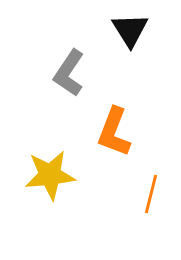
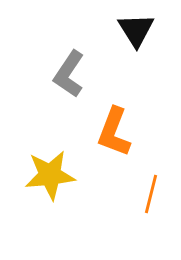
black triangle: moved 6 px right
gray L-shape: moved 1 px down
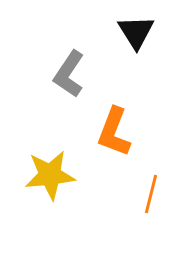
black triangle: moved 2 px down
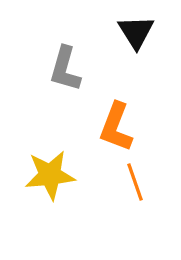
gray L-shape: moved 4 px left, 5 px up; rotated 18 degrees counterclockwise
orange L-shape: moved 2 px right, 5 px up
orange line: moved 16 px left, 12 px up; rotated 33 degrees counterclockwise
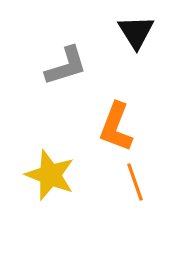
gray L-shape: moved 1 px right, 3 px up; rotated 123 degrees counterclockwise
yellow star: rotated 27 degrees clockwise
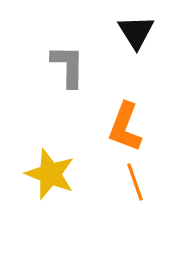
gray L-shape: moved 2 px right; rotated 72 degrees counterclockwise
orange L-shape: moved 9 px right
yellow star: moved 1 px up
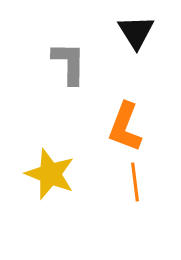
gray L-shape: moved 1 px right, 3 px up
orange line: rotated 12 degrees clockwise
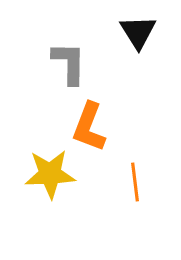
black triangle: moved 2 px right
orange L-shape: moved 36 px left
yellow star: rotated 24 degrees counterclockwise
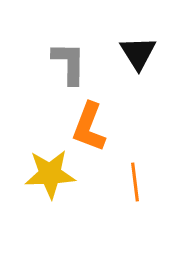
black triangle: moved 21 px down
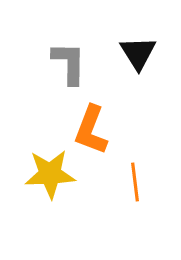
orange L-shape: moved 2 px right, 3 px down
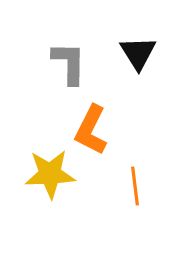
orange L-shape: rotated 6 degrees clockwise
orange line: moved 4 px down
